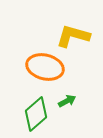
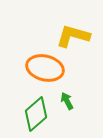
orange ellipse: moved 1 px down
green arrow: rotated 90 degrees counterclockwise
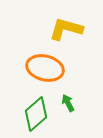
yellow L-shape: moved 7 px left, 7 px up
green arrow: moved 1 px right, 2 px down
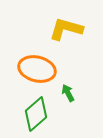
orange ellipse: moved 8 px left, 1 px down
green arrow: moved 10 px up
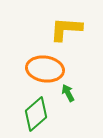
yellow L-shape: rotated 12 degrees counterclockwise
orange ellipse: moved 8 px right; rotated 6 degrees counterclockwise
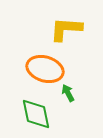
orange ellipse: rotated 9 degrees clockwise
green diamond: rotated 60 degrees counterclockwise
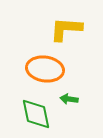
orange ellipse: rotated 9 degrees counterclockwise
green arrow: moved 1 px right, 6 px down; rotated 54 degrees counterclockwise
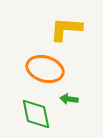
orange ellipse: rotated 9 degrees clockwise
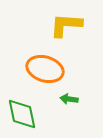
yellow L-shape: moved 4 px up
green diamond: moved 14 px left
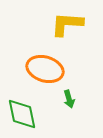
yellow L-shape: moved 1 px right, 1 px up
green arrow: rotated 114 degrees counterclockwise
